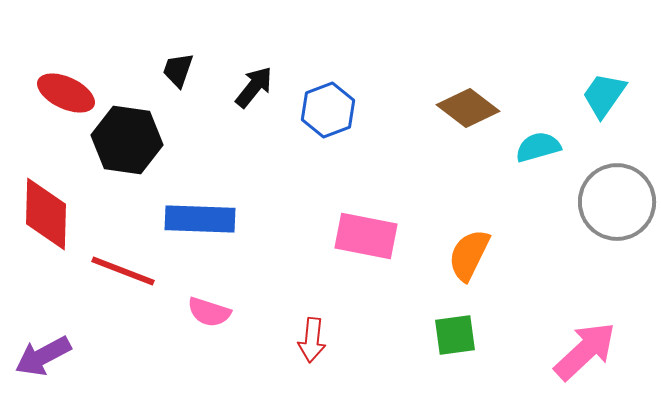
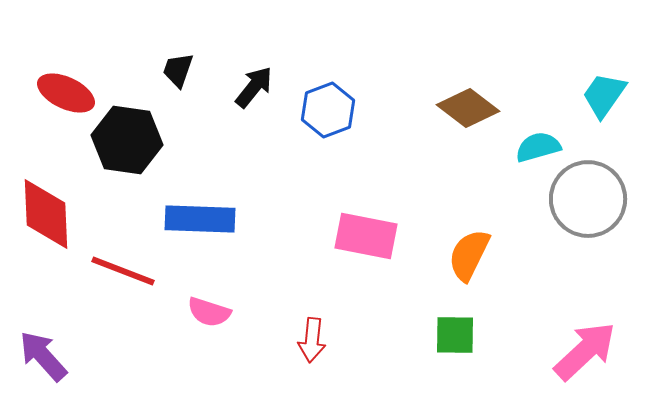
gray circle: moved 29 px left, 3 px up
red diamond: rotated 4 degrees counterclockwise
green square: rotated 9 degrees clockwise
purple arrow: rotated 76 degrees clockwise
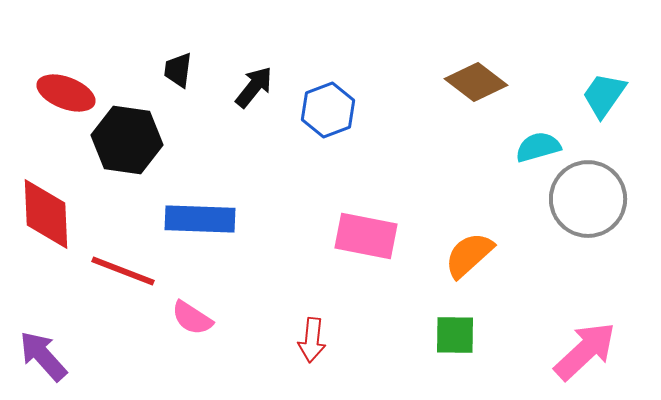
black trapezoid: rotated 12 degrees counterclockwise
red ellipse: rotated 4 degrees counterclockwise
brown diamond: moved 8 px right, 26 px up
orange semicircle: rotated 22 degrees clockwise
pink semicircle: moved 17 px left, 6 px down; rotated 15 degrees clockwise
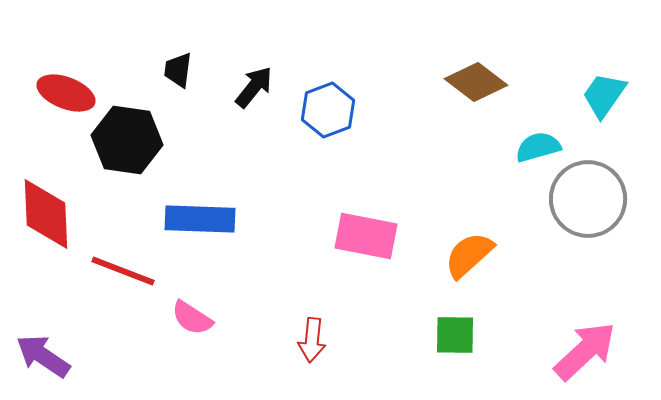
purple arrow: rotated 14 degrees counterclockwise
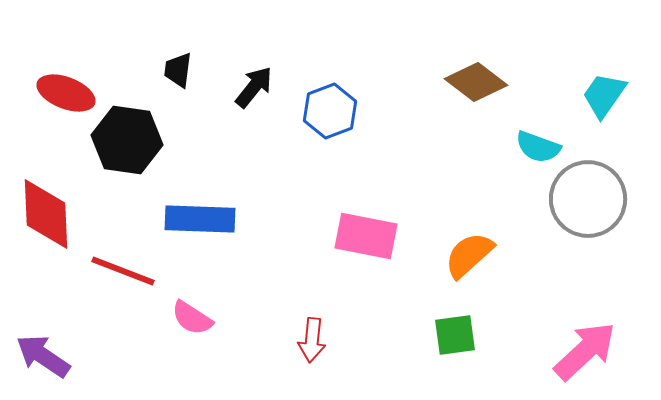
blue hexagon: moved 2 px right, 1 px down
cyan semicircle: rotated 144 degrees counterclockwise
green square: rotated 9 degrees counterclockwise
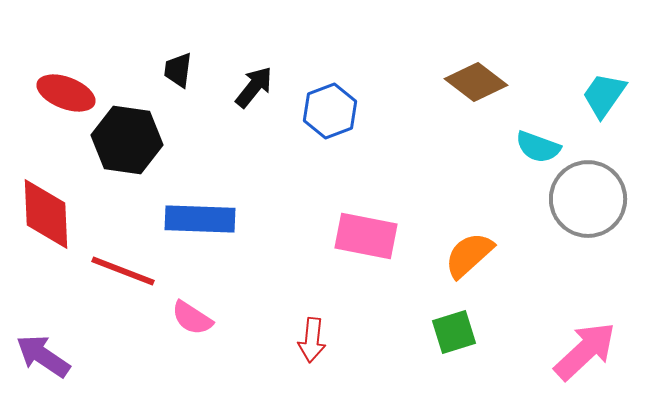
green square: moved 1 px left, 3 px up; rotated 9 degrees counterclockwise
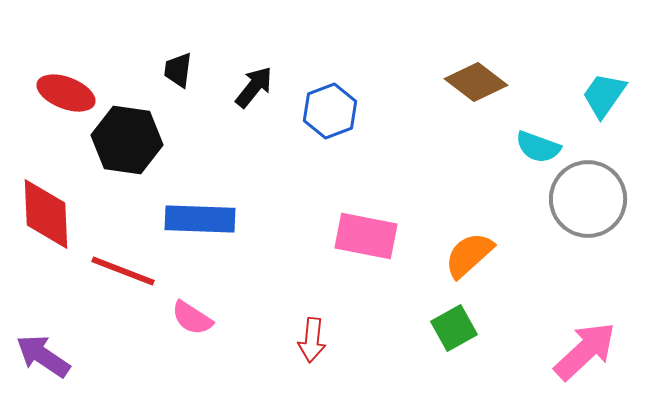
green square: moved 4 px up; rotated 12 degrees counterclockwise
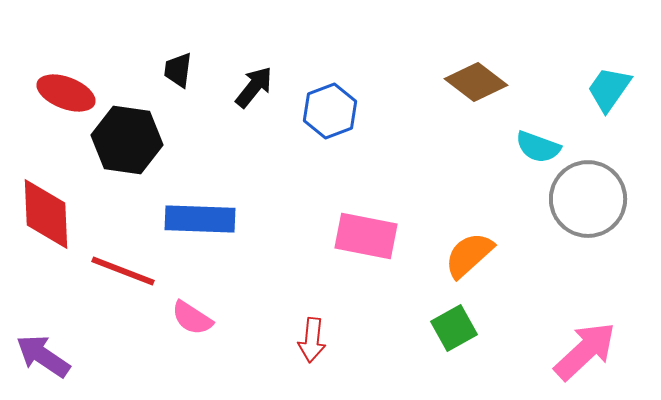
cyan trapezoid: moved 5 px right, 6 px up
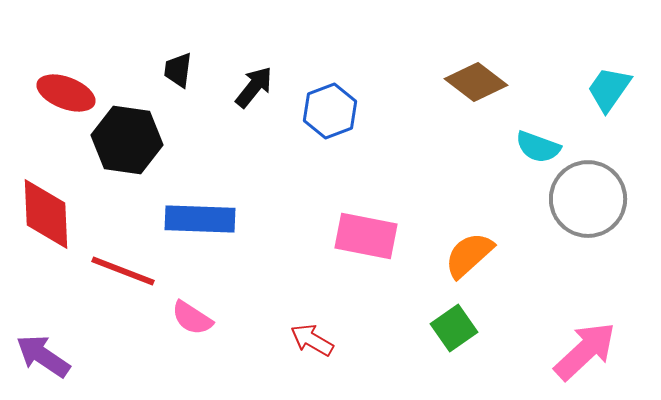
green square: rotated 6 degrees counterclockwise
red arrow: rotated 114 degrees clockwise
